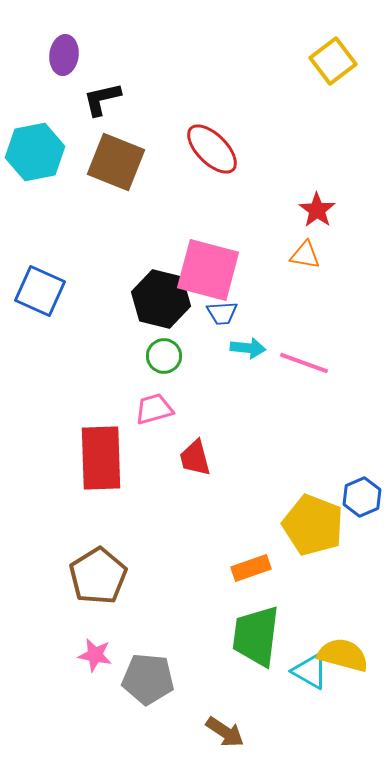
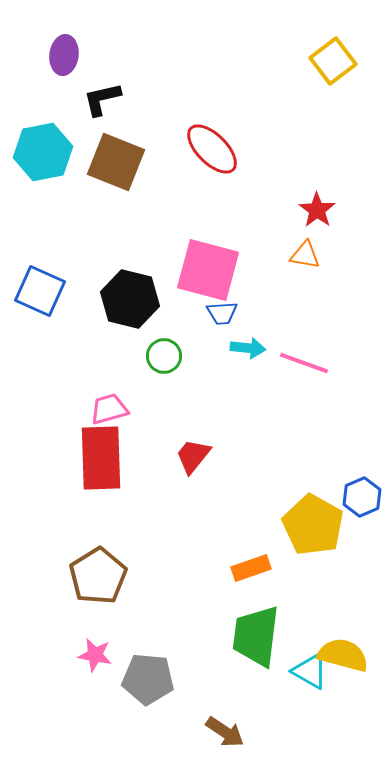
cyan hexagon: moved 8 px right
black hexagon: moved 31 px left
pink trapezoid: moved 45 px left
red trapezoid: moved 2 px left, 2 px up; rotated 54 degrees clockwise
yellow pentagon: rotated 8 degrees clockwise
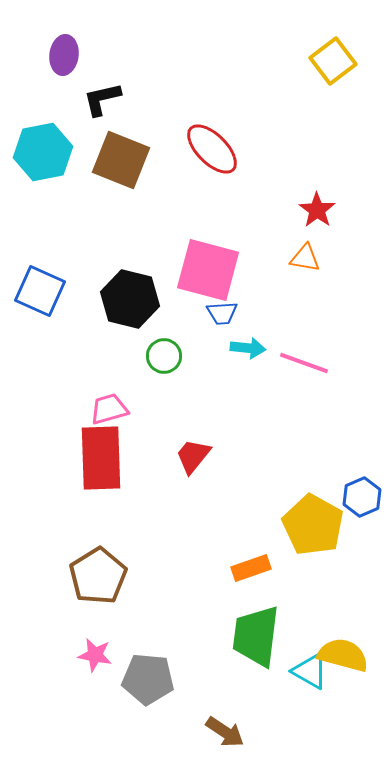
brown square: moved 5 px right, 2 px up
orange triangle: moved 3 px down
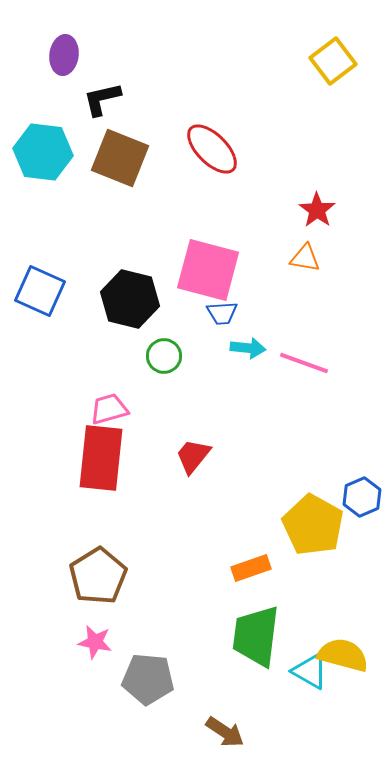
cyan hexagon: rotated 18 degrees clockwise
brown square: moved 1 px left, 2 px up
red rectangle: rotated 8 degrees clockwise
pink star: moved 13 px up
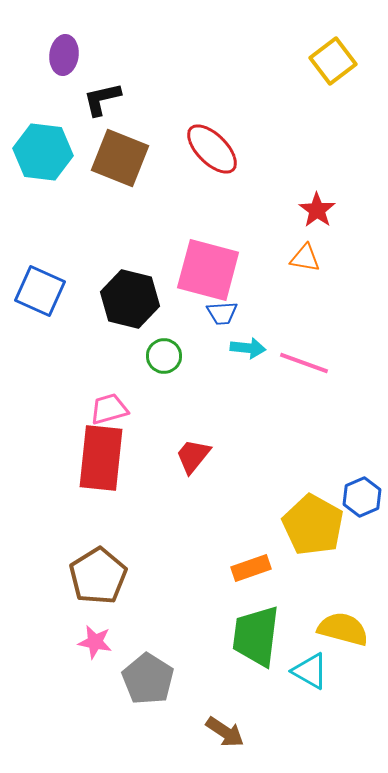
yellow semicircle: moved 26 px up
gray pentagon: rotated 27 degrees clockwise
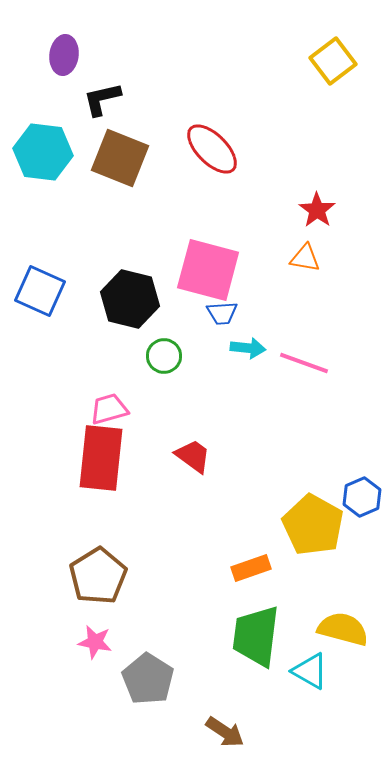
red trapezoid: rotated 87 degrees clockwise
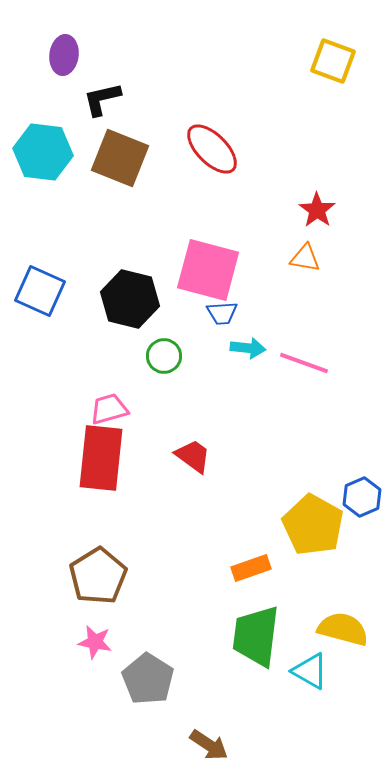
yellow square: rotated 33 degrees counterclockwise
brown arrow: moved 16 px left, 13 px down
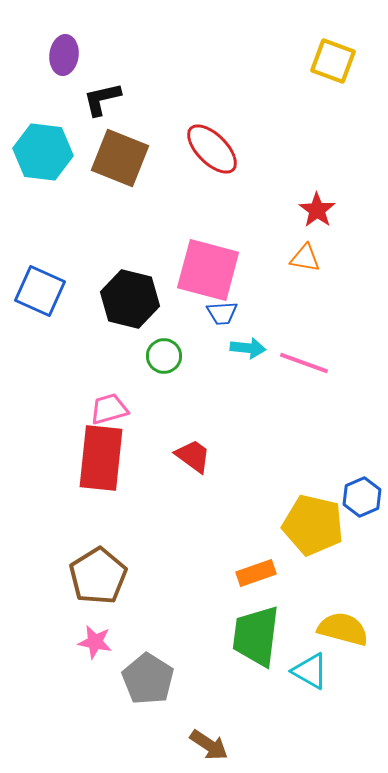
yellow pentagon: rotated 16 degrees counterclockwise
orange rectangle: moved 5 px right, 5 px down
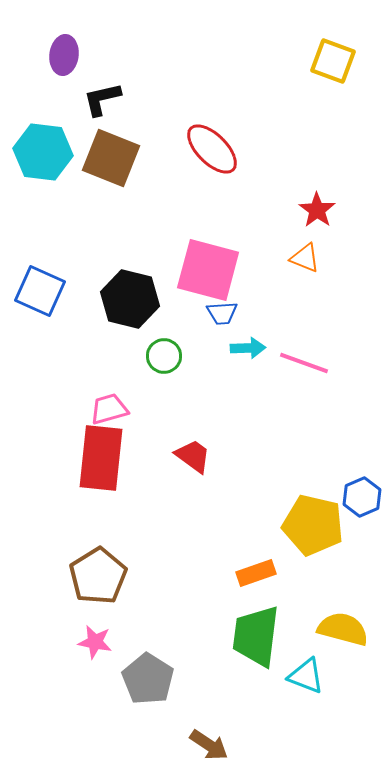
brown square: moved 9 px left
orange triangle: rotated 12 degrees clockwise
cyan arrow: rotated 8 degrees counterclockwise
cyan triangle: moved 4 px left, 5 px down; rotated 9 degrees counterclockwise
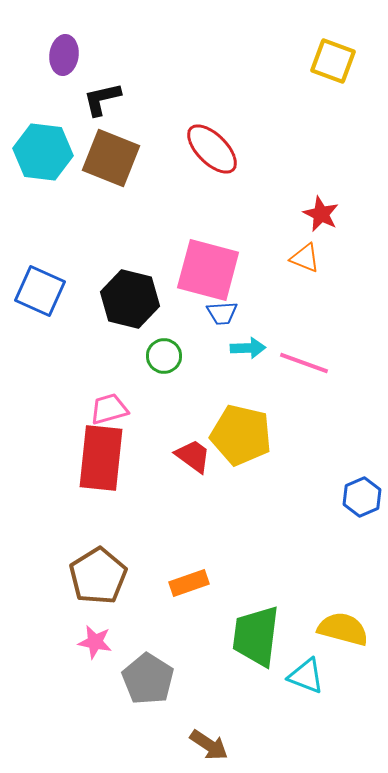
red star: moved 4 px right, 4 px down; rotated 9 degrees counterclockwise
yellow pentagon: moved 72 px left, 90 px up
orange rectangle: moved 67 px left, 10 px down
